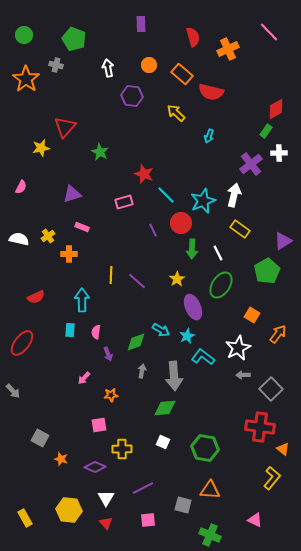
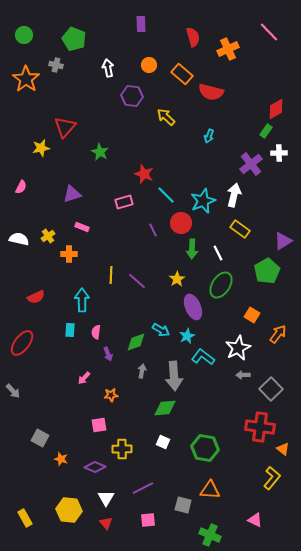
yellow arrow at (176, 113): moved 10 px left, 4 px down
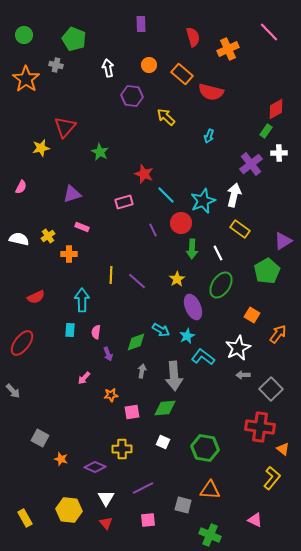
pink square at (99, 425): moved 33 px right, 13 px up
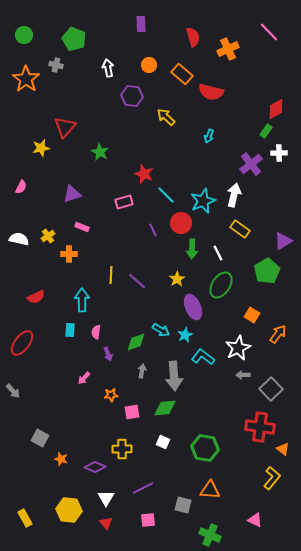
cyan star at (187, 336): moved 2 px left, 1 px up
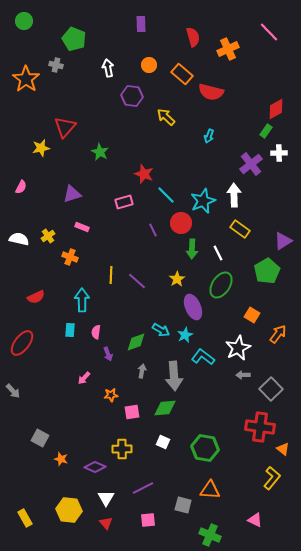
green circle at (24, 35): moved 14 px up
white arrow at (234, 195): rotated 15 degrees counterclockwise
orange cross at (69, 254): moved 1 px right, 3 px down; rotated 21 degrees clockwise
